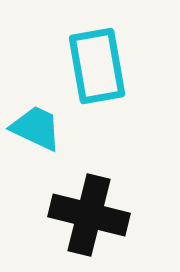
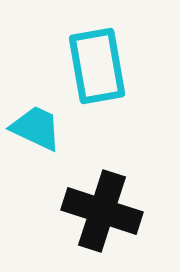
black cross: moved 13 px right, 4 px up; rotated 4 degrees clockwise
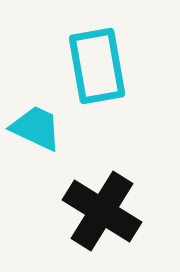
black cross: rotated 14 degrees clockwise
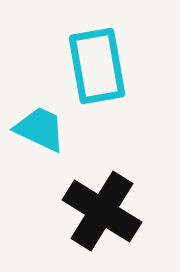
cyan trapezoid: moved 4 px right, 1 px down
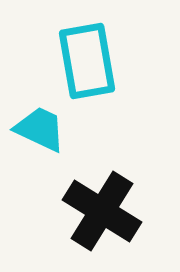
cyan rectangle: moved 10 px left, 5 px up
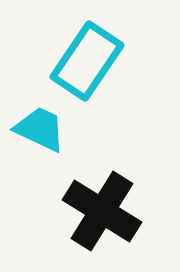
cyan rectangle: rotated 44 degrees clockwise
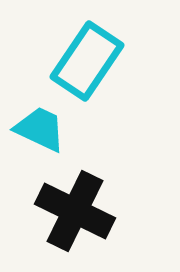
black cross: moved 27 px left; rotated 6 degrees counterclockwise
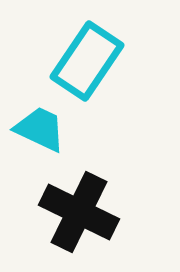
black cross: moved 4 px right, 1 px down
